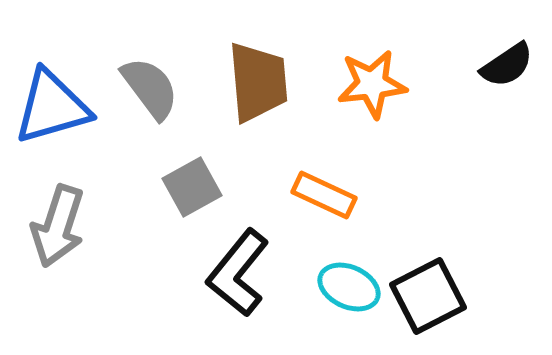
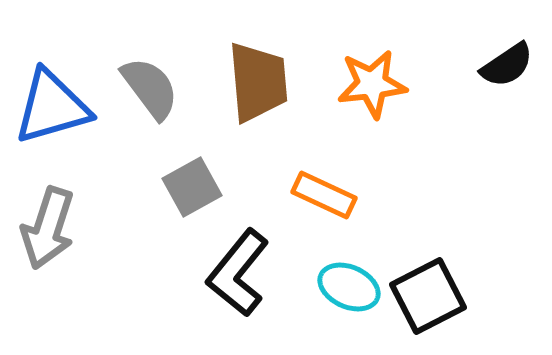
gray arrow: moved 10 px left, 2 px down
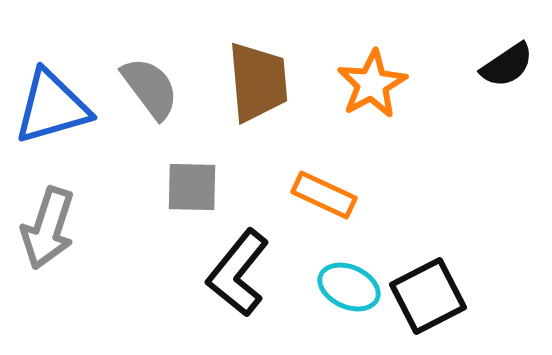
orange star: rotated 22 degrees counterclockwise
gray square: rotated 30 degrees clockwise
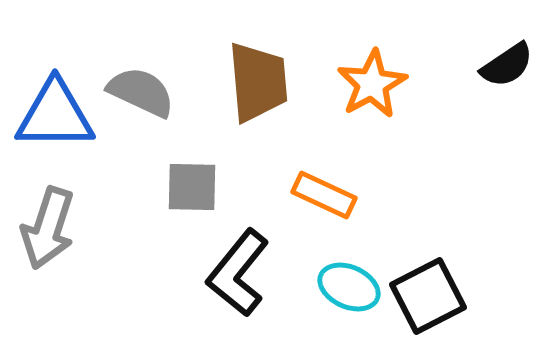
gray semicircle: moved 9 px left, 4 px down; rotated 28 degrees counterclockwise
blue triangle: moved 3 px right, 8 px down; rotated 16 degrees clockwise
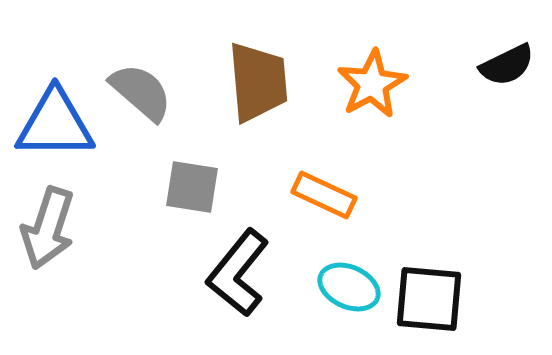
black semicircle: rotated 8 degrees clockwise
gray semicircle: rotated 16 degrees clockwise
blue triangle: moved 9 px down
gray square: rotated 8 degrees clockwise
black square: moved 1 px right, 3 px down; rotated 32 degrees clockwise
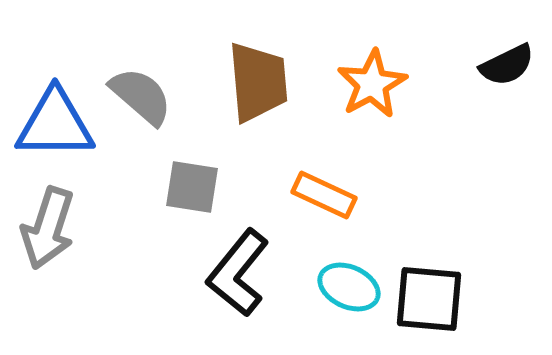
gray semicircle: moved 4 px down
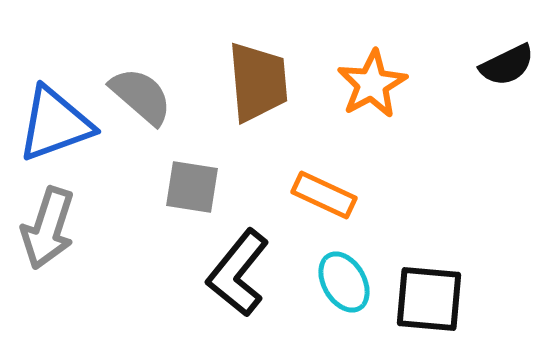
blue triangle: rotated 20 degrees counterclockwise
cyan ellipse: moved 5 px left, 5 px up; rotated 36 degrees clockwise
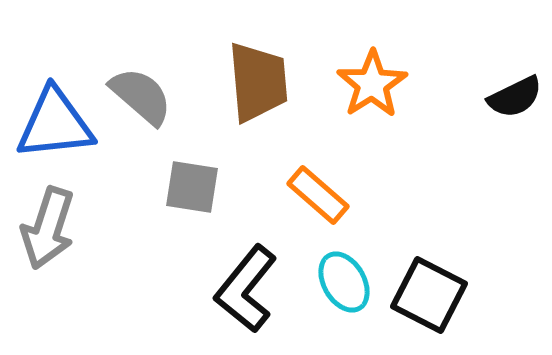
black semicircle: moved 8 px right, 32 px down
orange star: rotated 4 degrees counterclockwise
blue triangle: rotated 14 degrees clockwise
orange rectangle: moved 6 px left; rotated 16 degrees clockwise
black L-shape: moved 8 px right, 16 px down
black square: moved 4 px up; rotated 22 degrees clockwise
